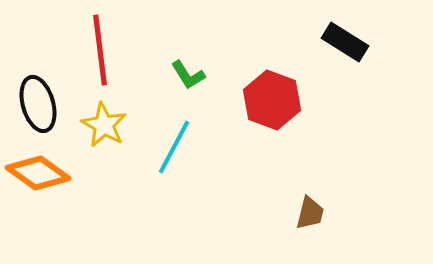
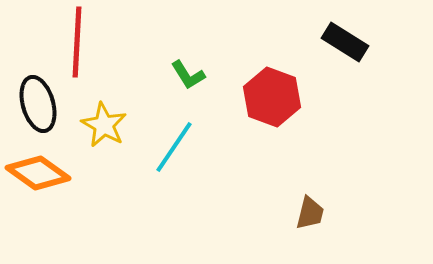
red line: moved 23 px left, 8 px up; rotated 10 degrees clockwise
red hexagon: moved 3 px up
cyan line: rotated 6 degrees clockwise
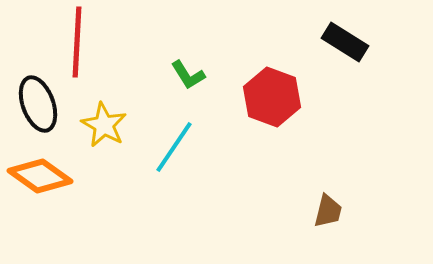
black ellipse: rotated 4 degrees counterclockwise
orange diamond: moved 2 px right, 3 px down
brown trapezoid: moved 18 px right, 2 px up
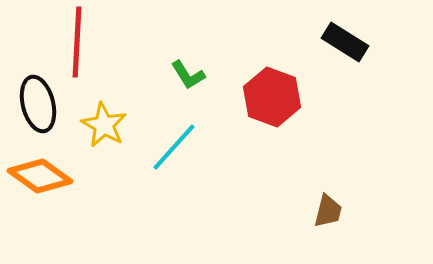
black ellipse: rotated 6 degrees clockwise
cyan line: rotated 8 degrees clockwise
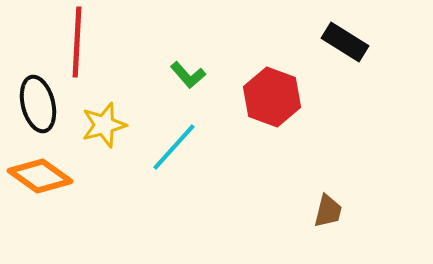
green L-shape: rotated 9 degrees counterclockwise
yellow star: rotated 27 degrees clockwise
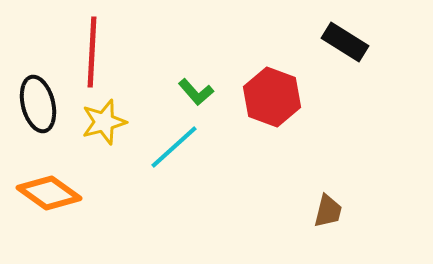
red line: moved 15 px right, 10 px down
green L-shape: moved 8 px right, 17 px down
yellow star: moved 3 px up
cyan line: rotated 6 degrees clockwise
orange diamond: moved 9 px right, 17 px down
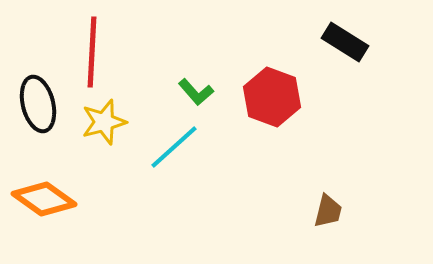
orange diamond: moved 5 px left, 6 px down
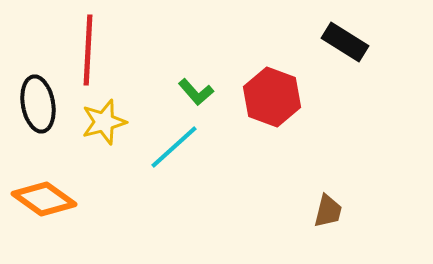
red line: moved 4 px left, 2 px up
black ellipse: rotated 4 degrees clockwise
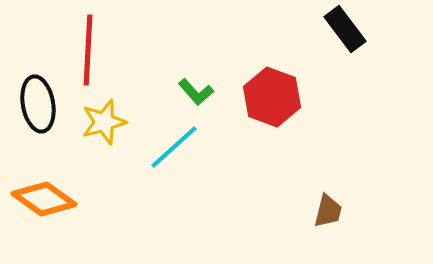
black rectangle: moved 13 px up; rotated 21 degrees clockwise
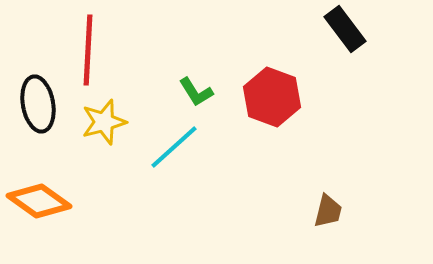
green L-shape: rotated 9 degrees clockwise
orange diamond: moved 5 px left, 2 px down
